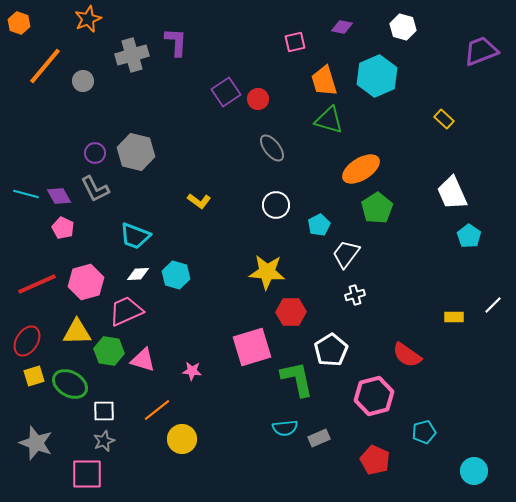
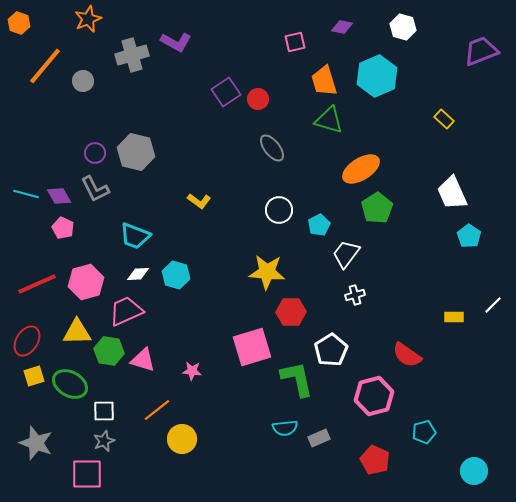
purple L-shape at (176, 42): rotated 116 degrees clockwise
white circle at (276, 205): moved 3 px right, 5 px down
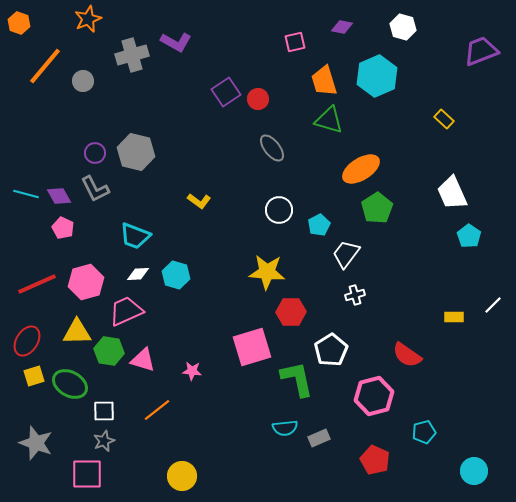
yellow circle at (182, 439): moved 37 px down
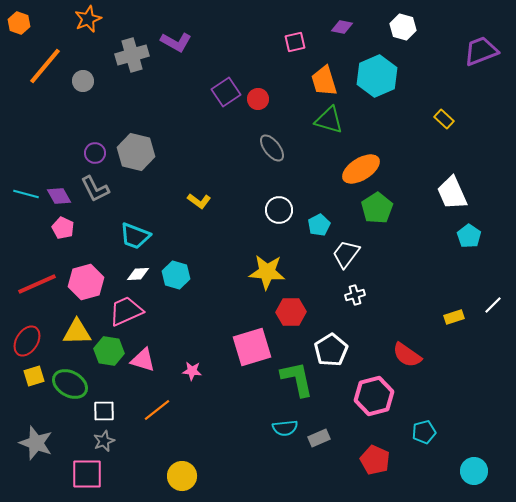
yellow rectangle at (454, 317): rotated 18 degrees counterclockwise
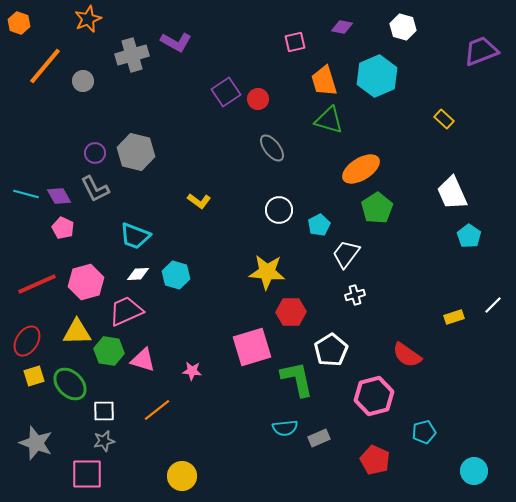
green ellipse at (70, 384): rotated 16 degrees clockwise
gray star at (104, 441): rotated 10 degrees clockwise
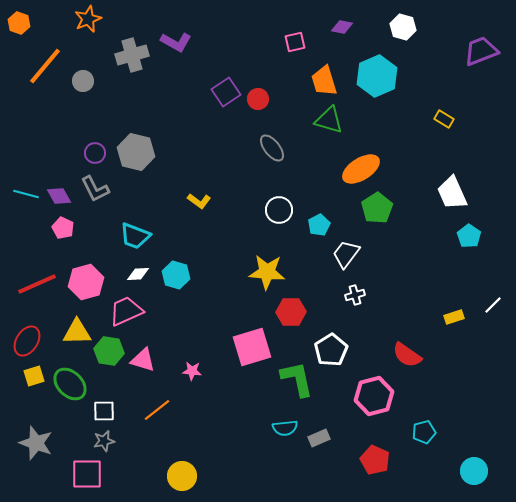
yellow rectangle at (444, 119): rotated 12 degrees counterclockwise
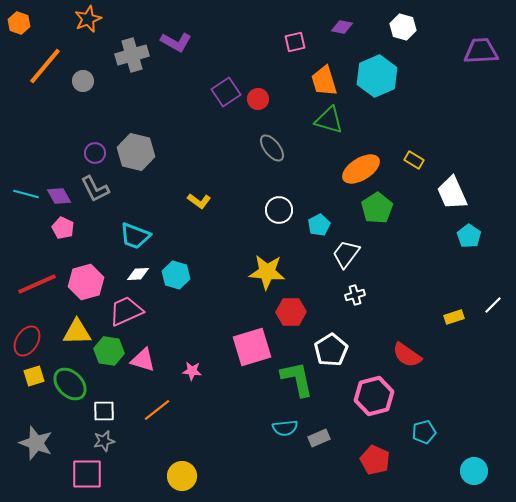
purple trapezoid at (481, 51): rotated 18 degrees clockwise
yellow rectangle at (444, 119): moved 30 px left, 41 px down
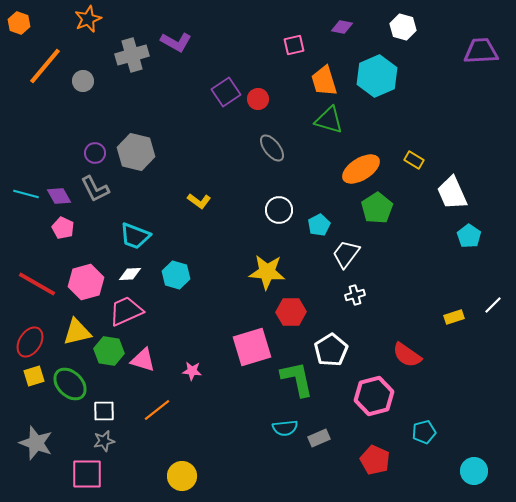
pink square at (295, 42): moved 1 px left, 3 px down
white diamond at (138, 274): moved 8 px left
red line at (37, 284): rotated 54 degrees clockwise
yellow triangle at (77, 332): rotated 12 degrees counterclockwise
red ellipse at (27, 341): moved 3 px right, 1 px down
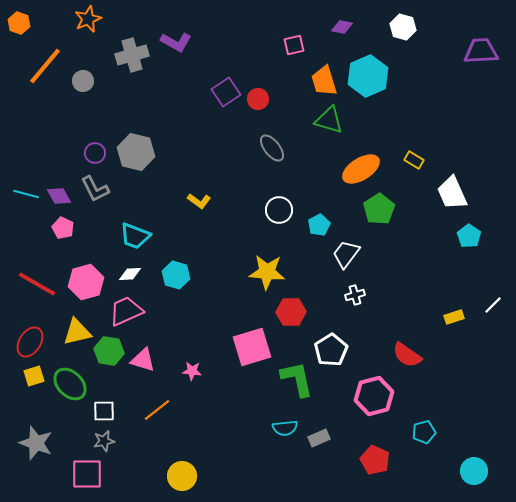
cyan hexagon at (377, 76): moved 9 px left
green pentagon at (377, 208): moved 2 px right, 1 px down
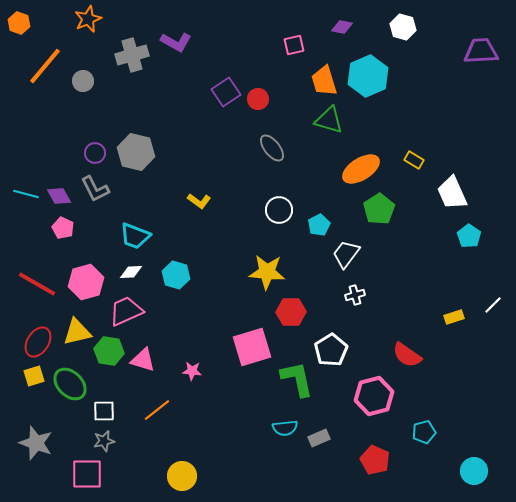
white diamond at (130, 274): moved 1 px right, 2 px up
red ellipse at (30, 342): moved 8 px right
